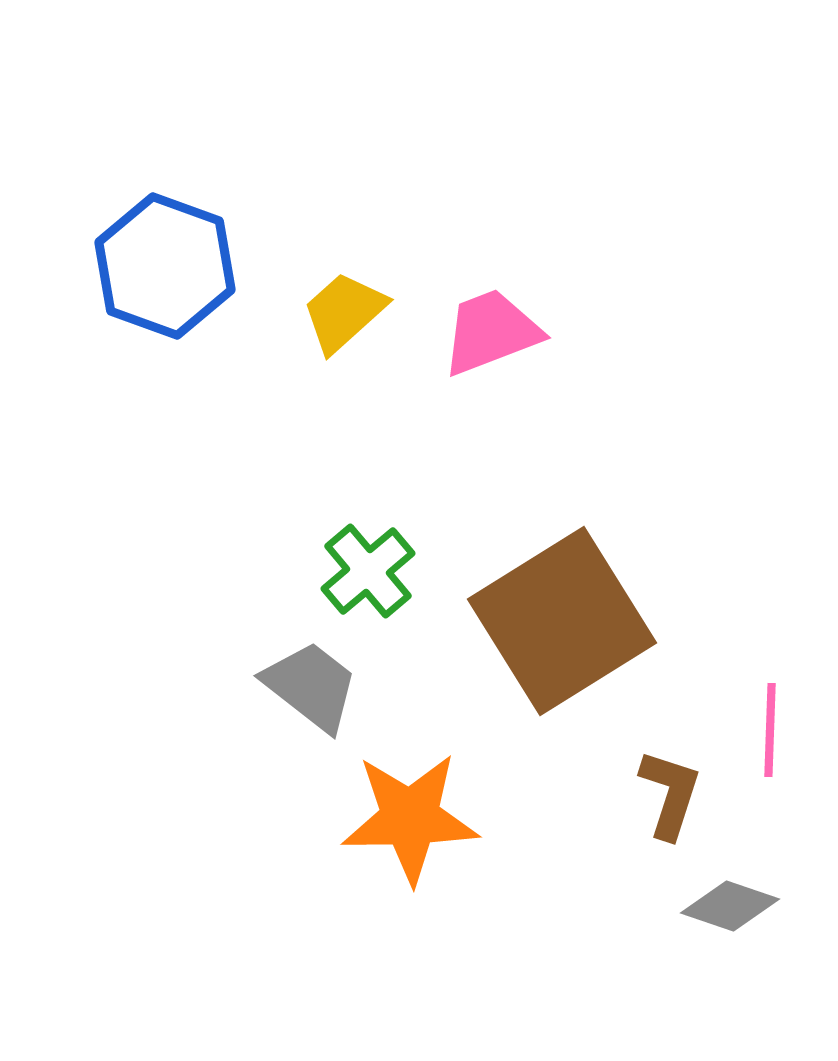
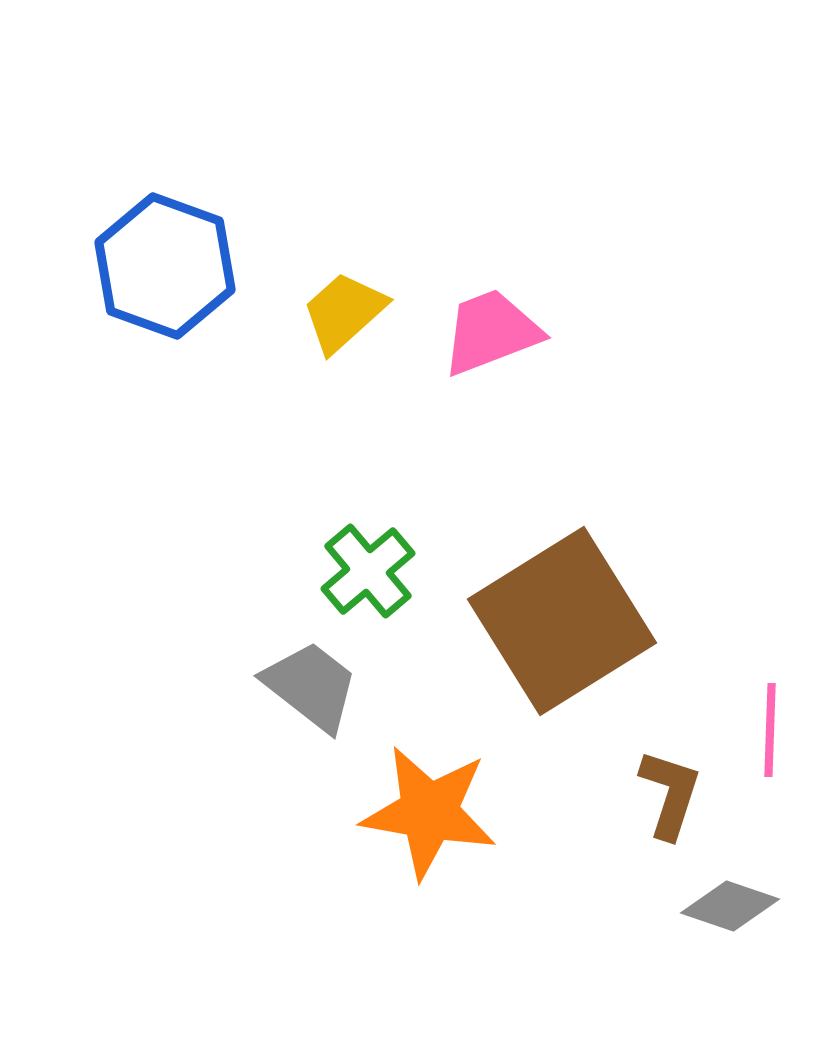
orange star: moved 19 px right, 6 px up; rotated 11 degrees clockwise
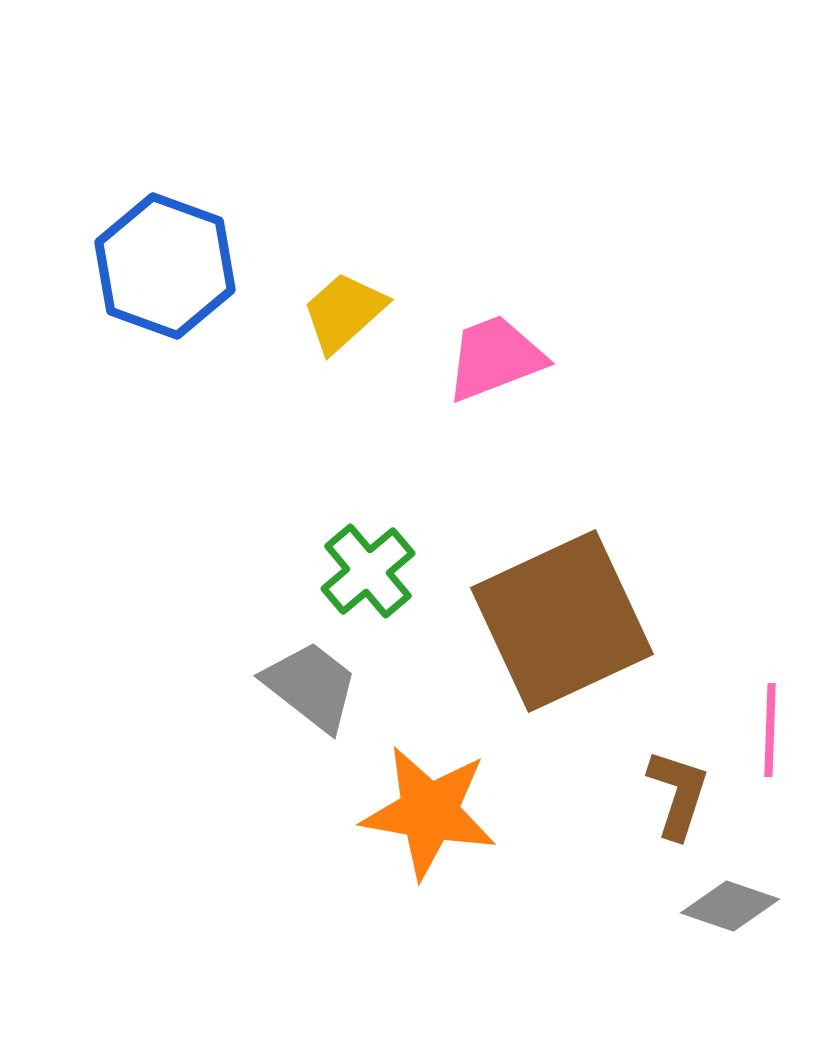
pink trapezoid: moved 4 px right, 26 px down
brown square: rotated 7 degrees clockwise
brown L-shape: moved 8 px right
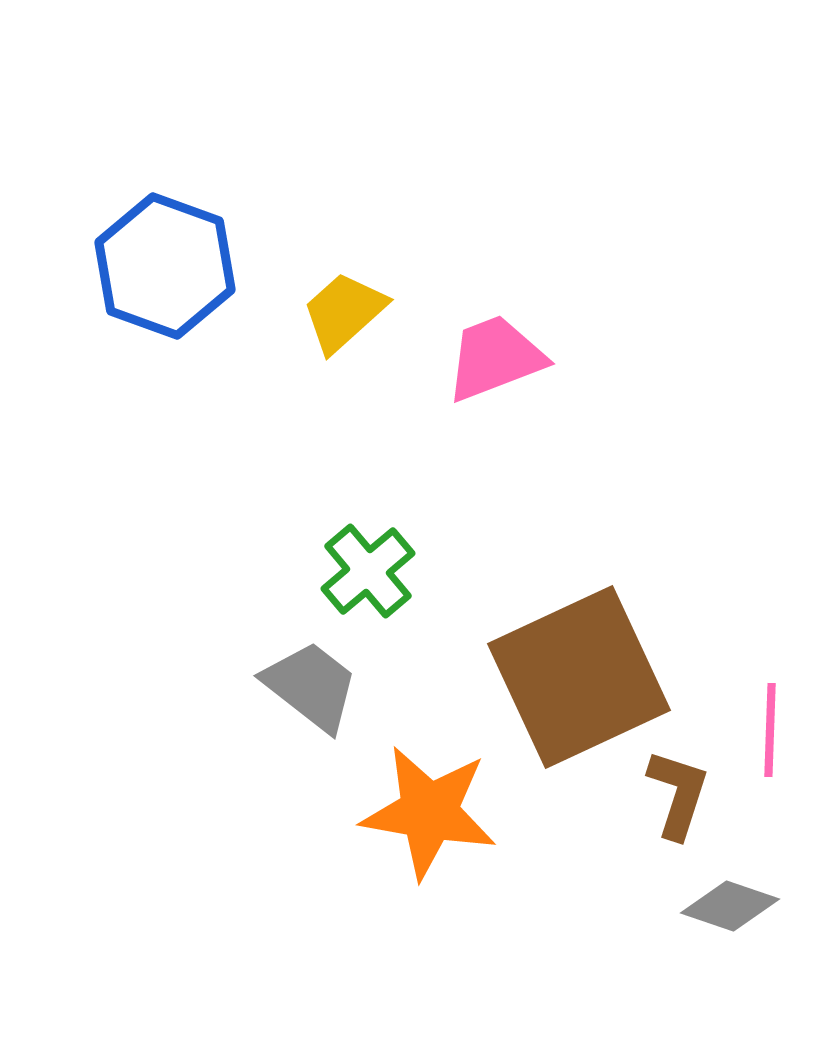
brown square: moved 17 px right, 56 px down
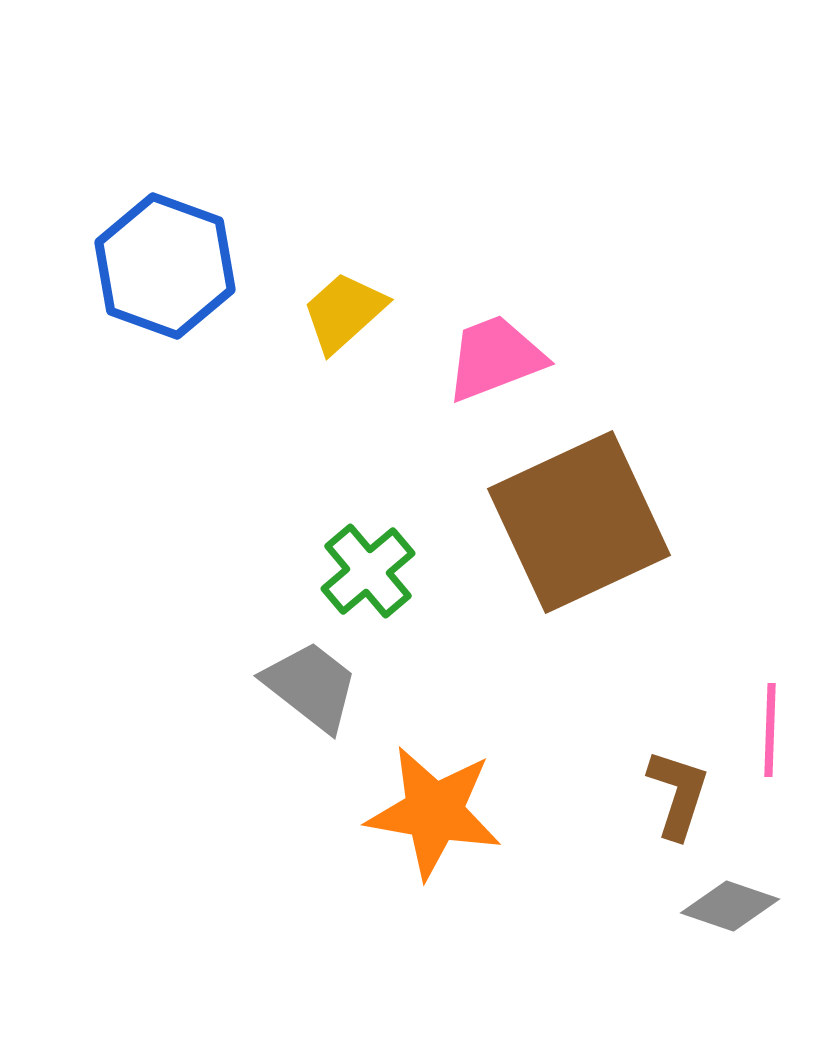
brown square: moved 155 px up
orange star: moved 5 px right
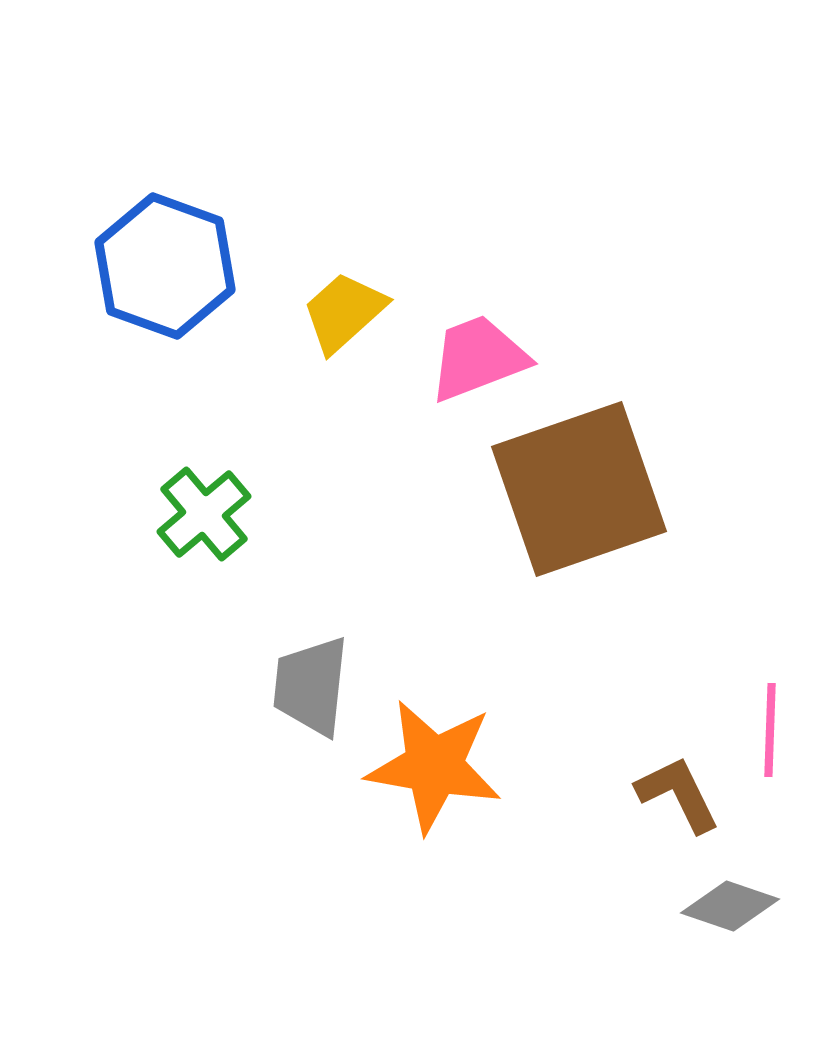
pink trapezoid: moved 17 px left
brown square: moved 33 px up; rotated 6 degrees clockwise
green cross: moved 164 px left, 57 px up
gray trapezoid: rotated 122 degrees counterclockwise
brown L-shape: rotated 44 degrees counterclockwise
orange star: moved 46 px up
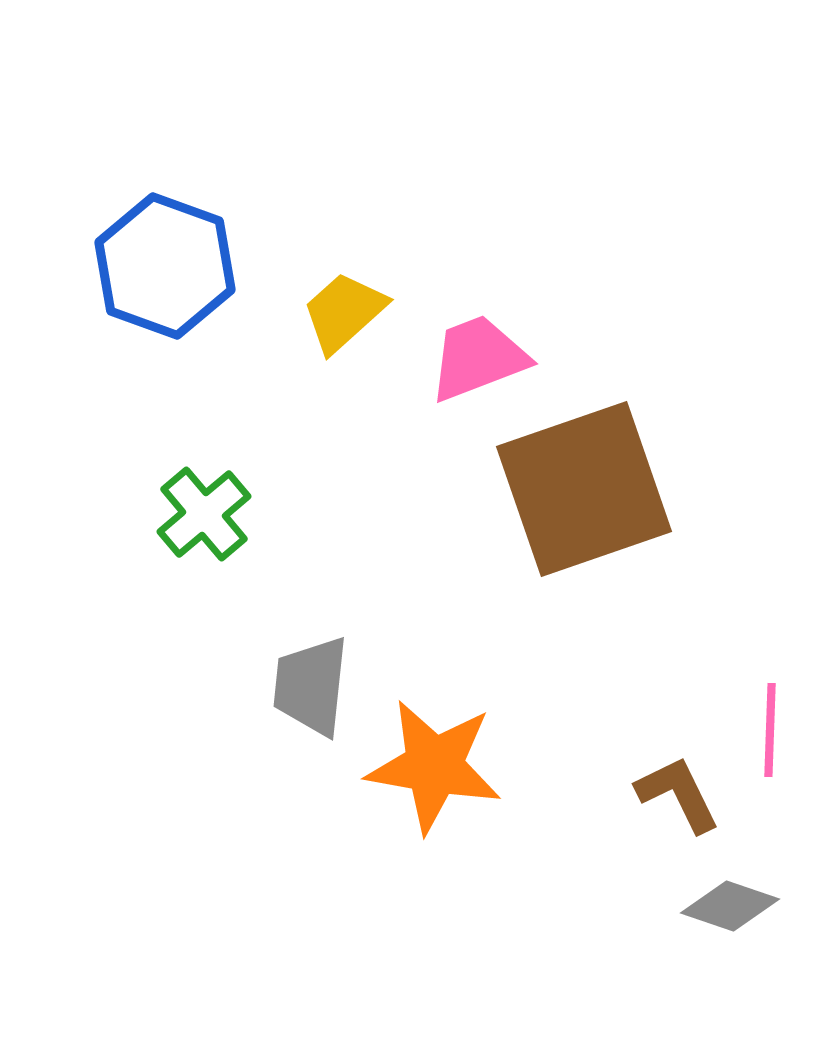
brown square: moved 5 px right
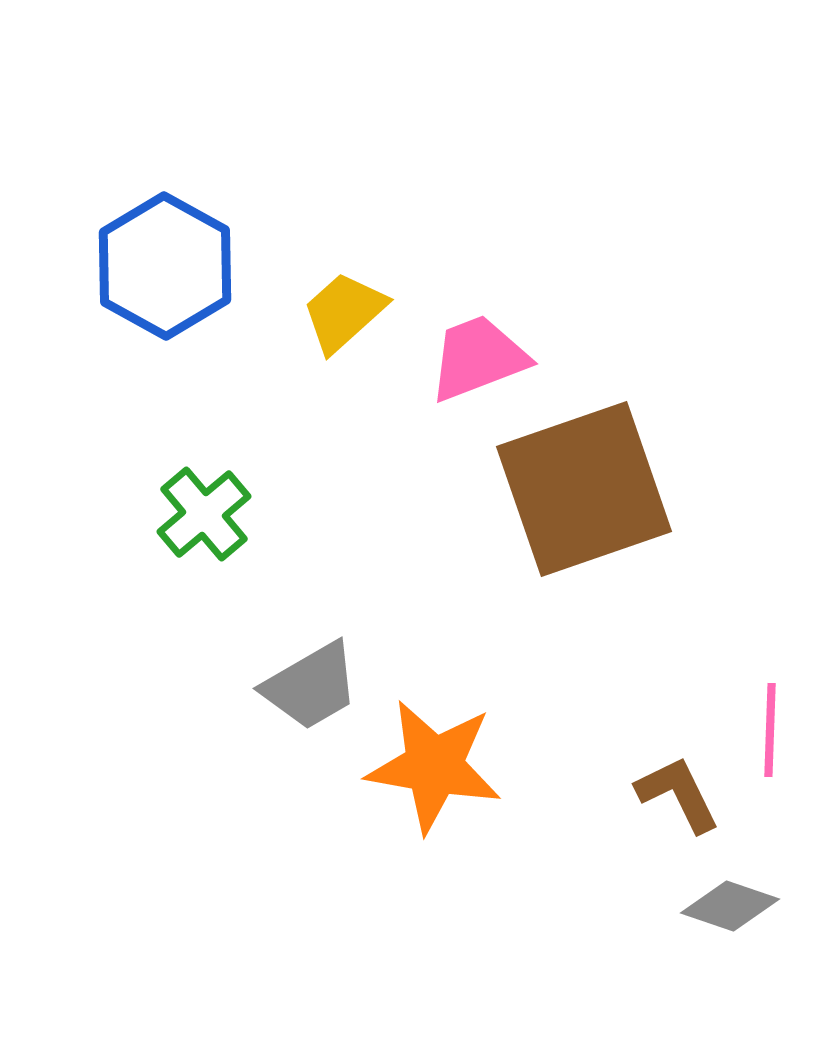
blue hexagon: rotated 9 degrees clockwise
gray trapezoid: rotated 126 degrees counterclockwise
